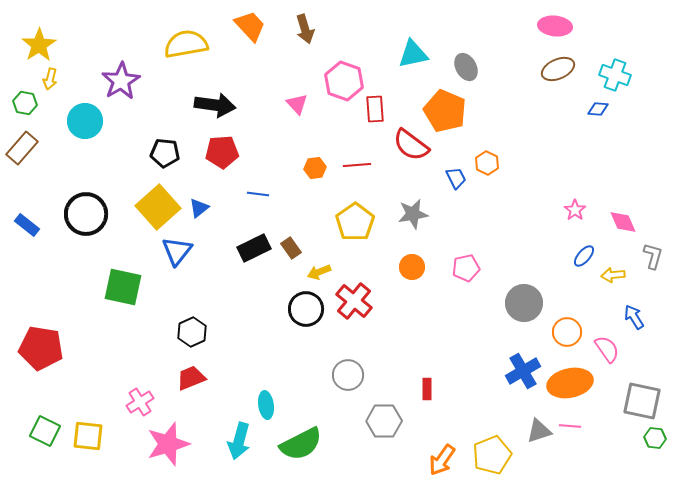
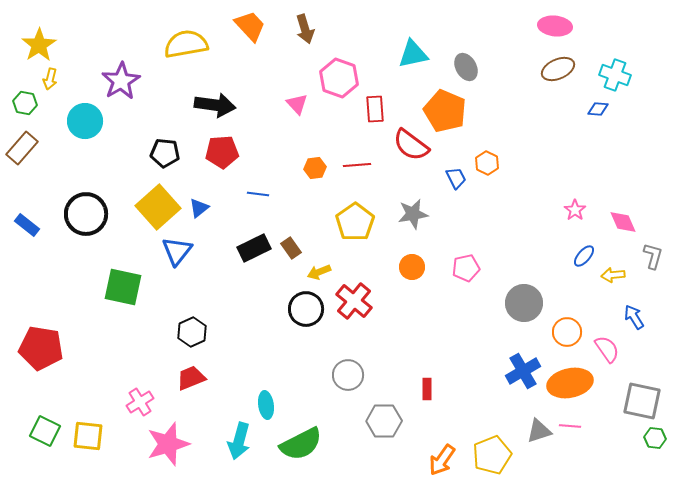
pink hexagon at (344, 81): moved 5 px left, 3 px up
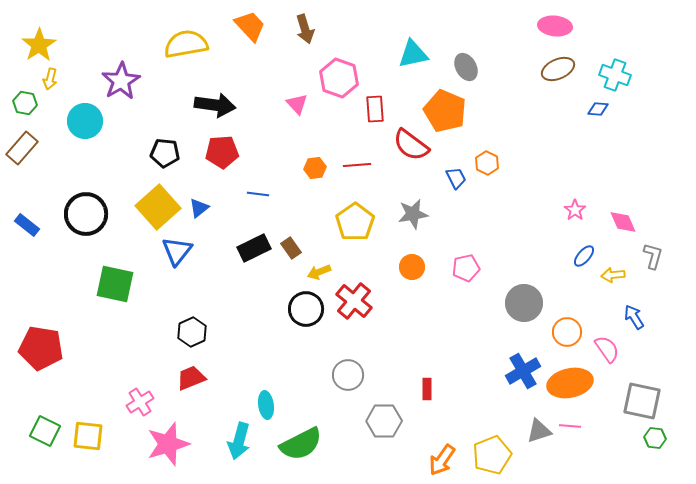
green square at (123, 287): moved 8 px left, 3 px up
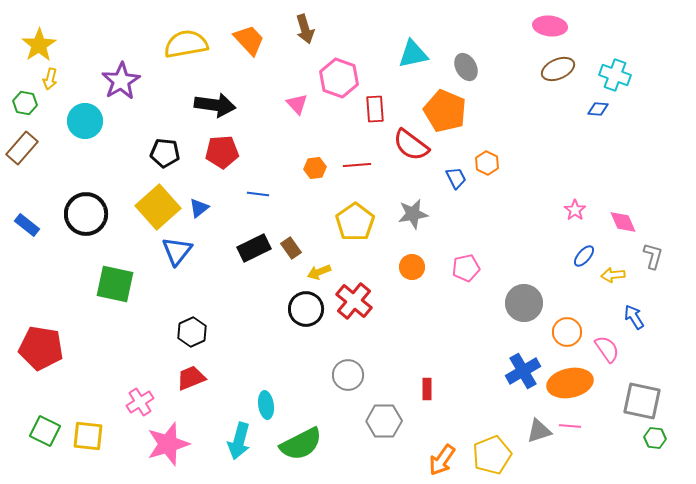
orange trapezoid at (250, 26): moved 1 px left, 14 px down
pink ellipse at (555, 26): moved 5 px left
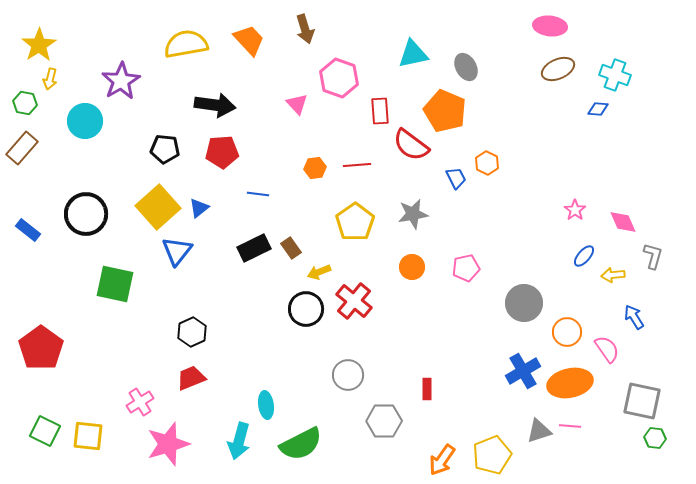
red rectangle at (375, 109): moved 5 px right, 2 px down
black pentagon at (165, 153): moved 4 px up
blue rectangle at (27, 225): moved 1 px right, 5 px down
red pentagon at (41, 348): rotated 27 degrees clockwise
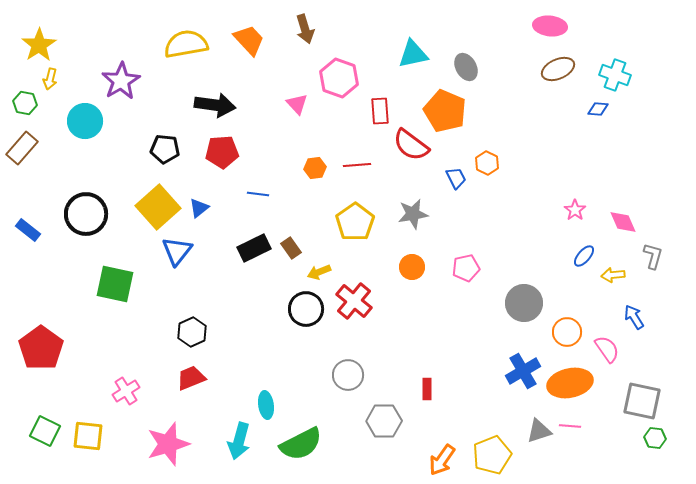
pink cross at (140, 402): moved 14 px left, 11 px up
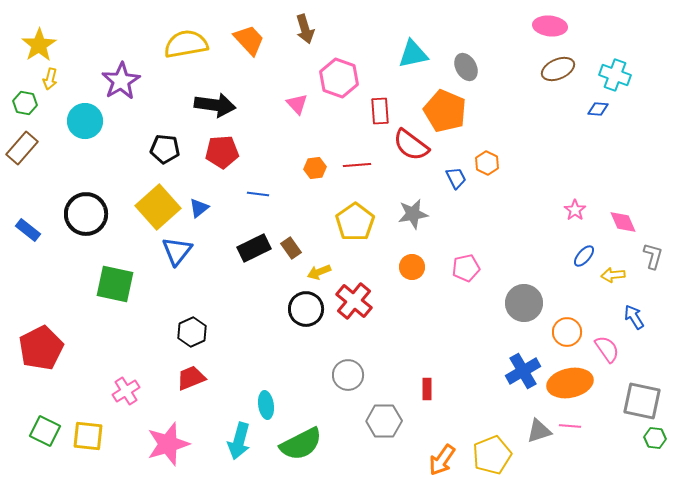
red pentagon at (41, 348): rotated 9 degrees clockwise
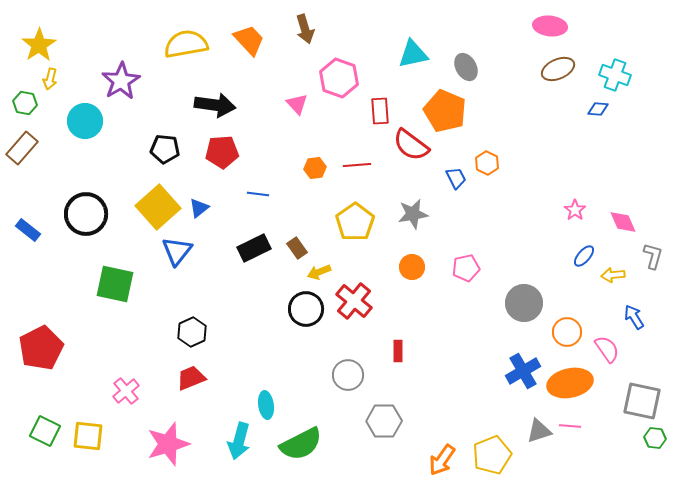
brown rectangle at (291, 248): moved 6 px right
red rectangle at (427, 389): moved 29 px left, 38 px up
pink cross at (126, 391): rotated 8 degrees counterclockwise
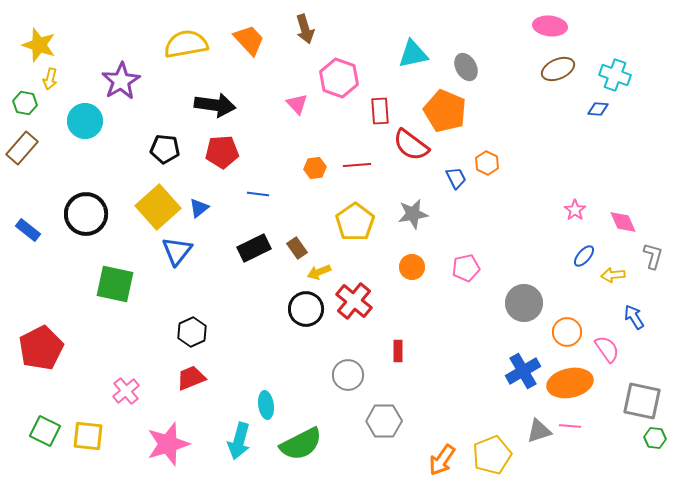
yellow star at (39, 45): rotated 20 degrees counterclockwise
